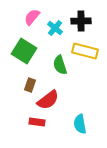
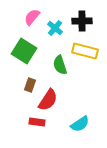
black cross: moved 1 px right
red semicircle: rotated 20 degrees counterclockwise
cyan semicircle: rotated 114 degrees counterclockwise
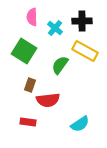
pink semicircle: rotated 42 degrees counterclockwise
yellow rectangle: rotated 15 degrees clockwise
green semicircle: rotated 54 degrees clockwise
red semicircle: rotated 50 degrees clockwise
red rectangle: moved 9 px left
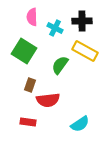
cyan cross: rotated 14 degrees counterclockwise
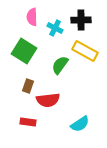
black cross: moved 1 px left, 1 px up
brown rectangle: moved 2 px left, 1 px down
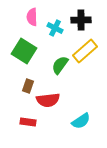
yellow rectangle: rotated 70 degrees counterclockwise
cyan semicircle: moved 1 px right, 3 px up
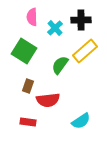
cyan cross: rotated 21 degrees clockwise
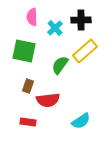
green square: rotated 20 degrees counterclockwise
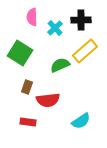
green square: moved 4 px left, 2 px down; rotated 20 degrees clockwise
green semicircle: rotated 30 degrees clockwise
brown rectangle: moved 1 px left, 1 px down
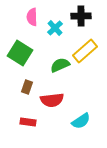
black cross: moved 4 px up
red semicircle: moved 4 px right
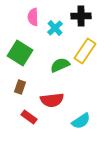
pink semicircle: moved 1 px right
yellow rectangle: rotated 15 degrees counterclockwise
brown rectangle: moved 7 px left
red rectangle: moved 1 px right, 5 px up; rotated 28 degrees clockwise
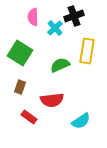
black cross: moved 7 px left; rotated 18 degrees counterclockwise
yellow rectangle: moved 2 px right; rotated 25 degrees counterclockwise
